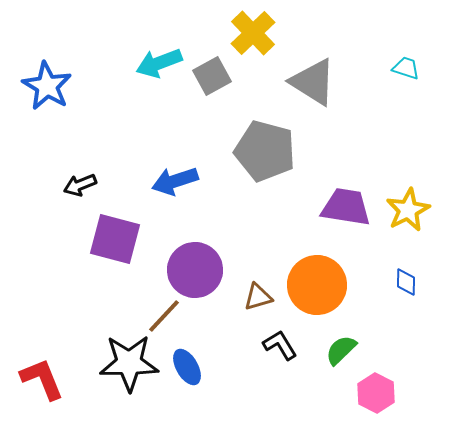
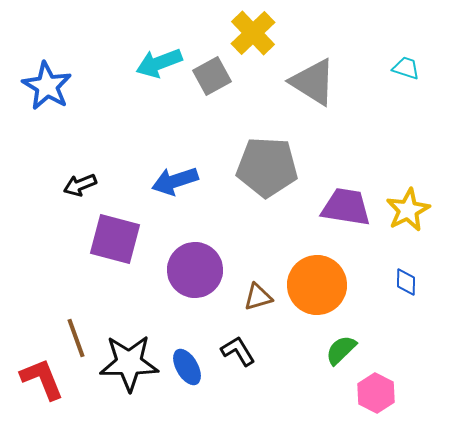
gray pentagon: moved 2 px right, 16 px down; rotated 12 degrees counterclockwise
brown line: moved 88 px left, 22 px down; rotated 63 degrees counterclockwise
black L-shape: moved 42 px left, 6 px down
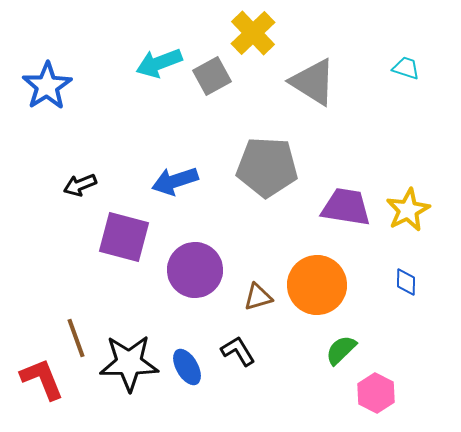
blue star: rotated 9 degrees clockwise
purple square: moved 9 px right, 2 px up
